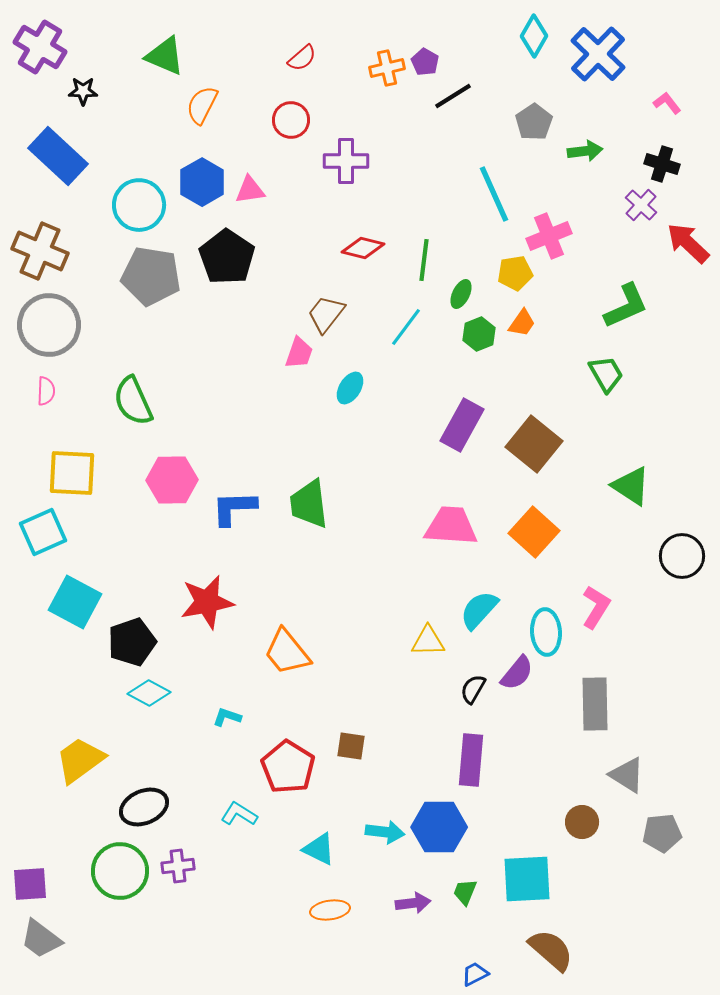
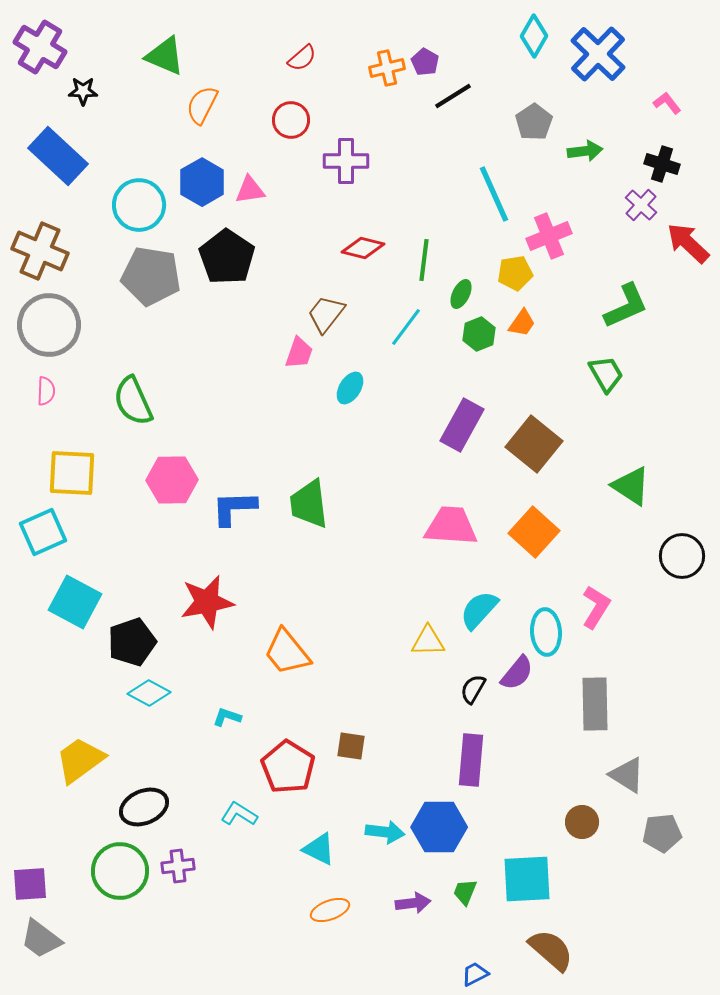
orange ellipse at (330, 910): rotated 12 degrees counterclockwise
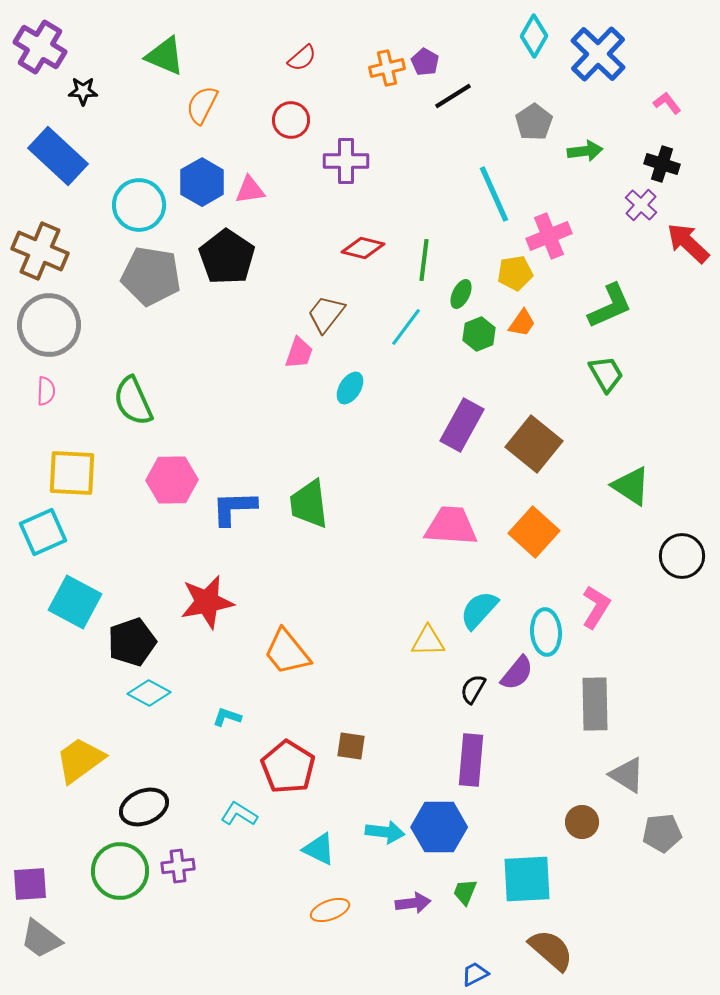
green L-shape at (626, 306): moved 16 px left
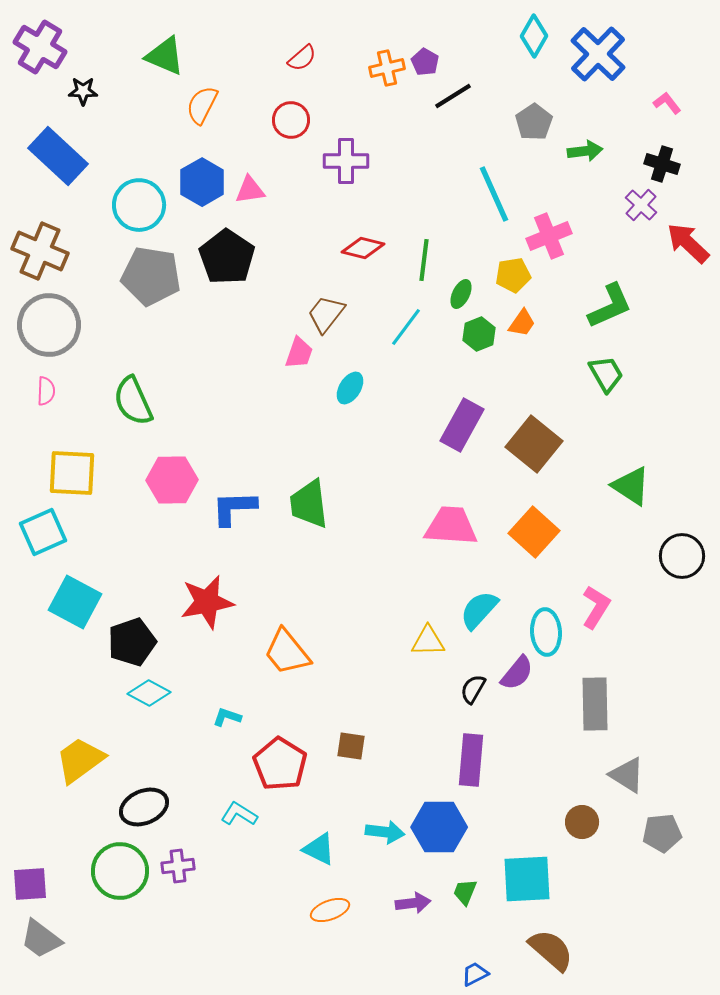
yellow pentagon at (515, 273): moved 2 px left, 2 px down
red pentagon at (288, 767): moved 8 px left, 3 px up
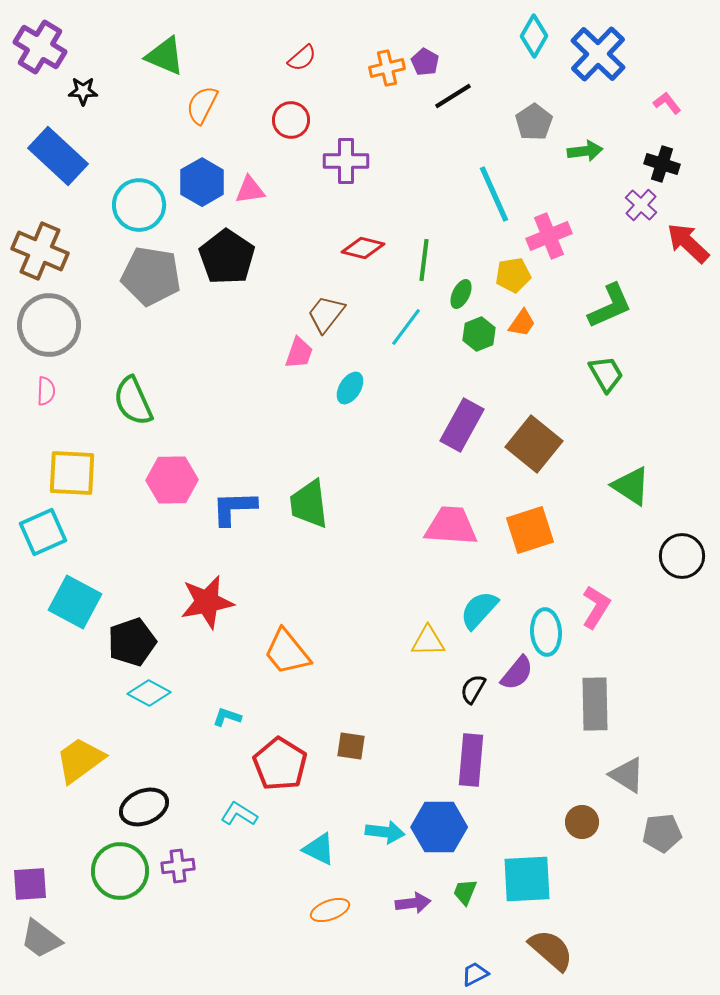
orange square at (534, 532): moved 4 px left, 2 px up; rotated 30 degrees clockwise
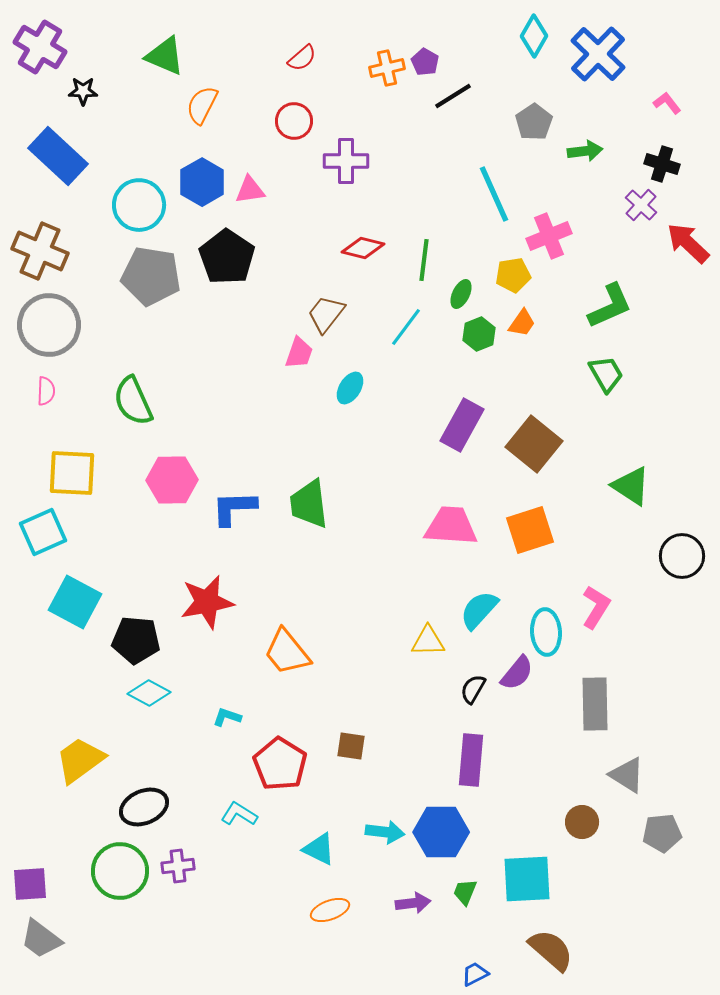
red circle at (291, 120): moved 3 px right, 1 px down
black pentagon at (132, 642): moved 4 px right, 2 px up; rotated 24 degrees clockwise
blue hexagon at (439, 827): moved 2 px right, 5 px down
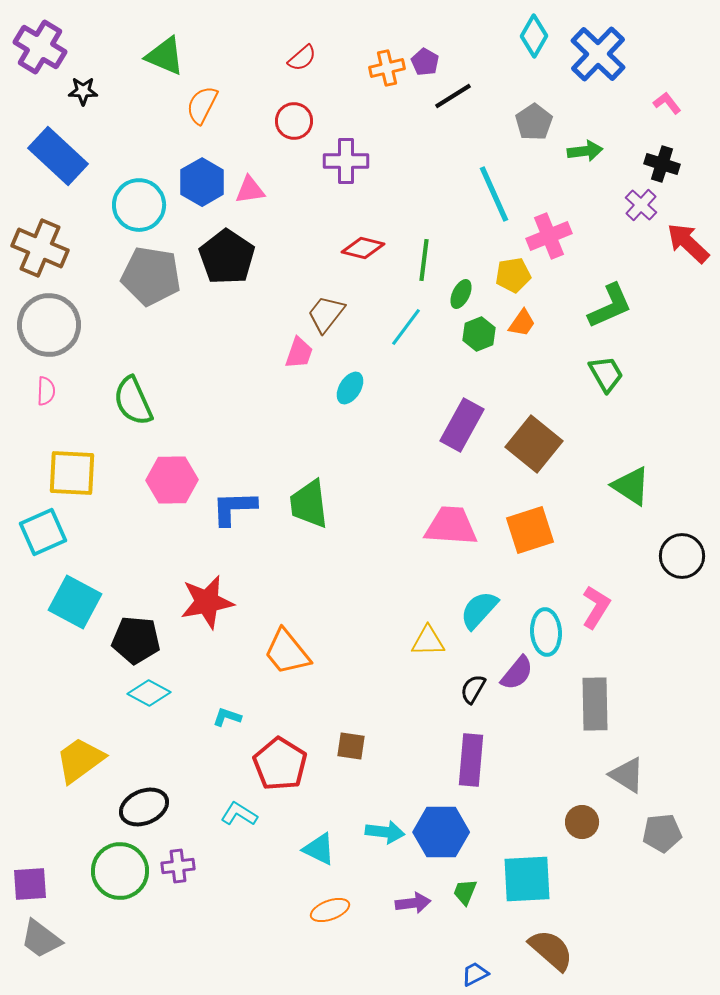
brown cross at (40, 251): moved 3 px up
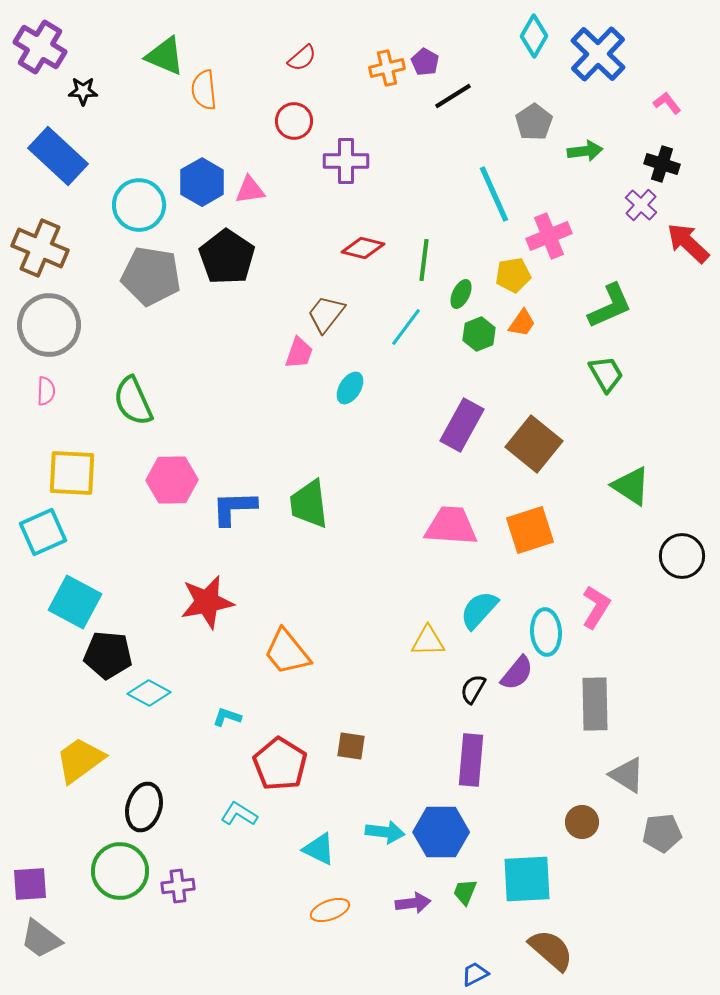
orange semicircle at (202, 105): moved 2 px right, 15 px up; rotated 33 degrees counterclockwise
black pentagon at (136, 640): moved 28 px left, 15 px down
black ellipse at (144, 807): rotated 51 degrees counterclockwise
purple cross at (178, 866): moved 20 px down
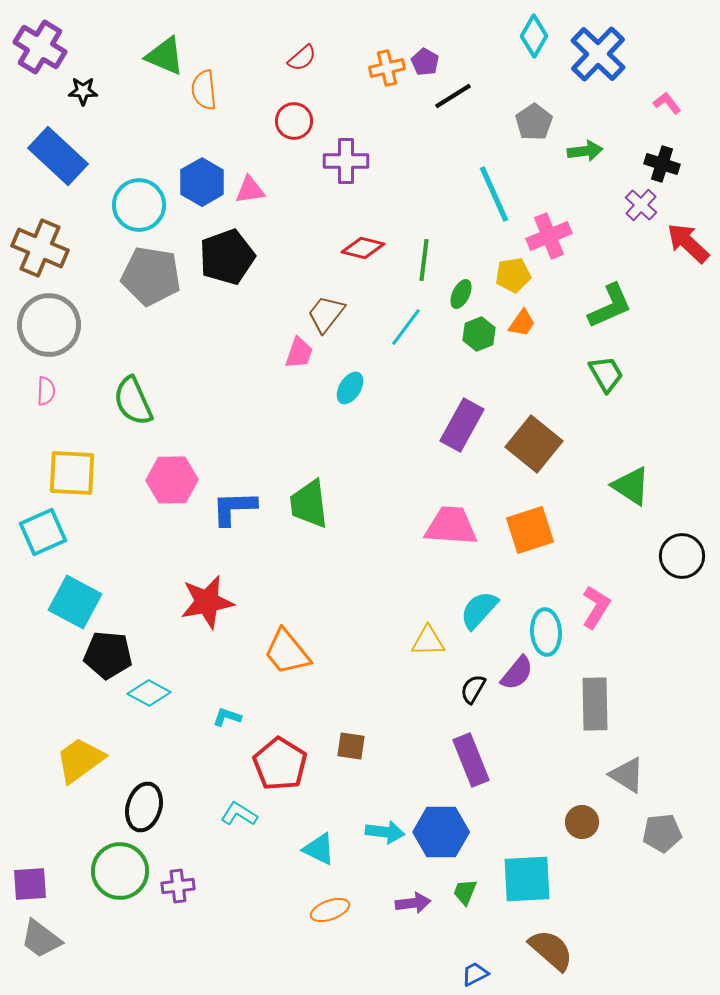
black pentagon at (227, 257): rotated 18 degrees clockwise
purple rectangle at (471, 760): rotated 27 degrees counterclockwise
